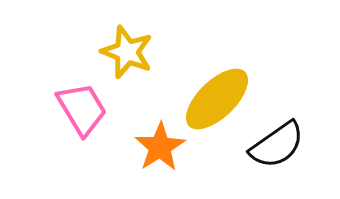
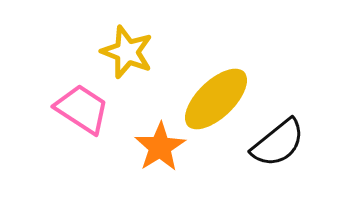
yellow ellipse: moved 1 px left
pink trapezoid: rotated 26 degrees counterclockwise
black semicircle: moved 1 px right, 2 px up; rotated 4 degrees counterclockwise
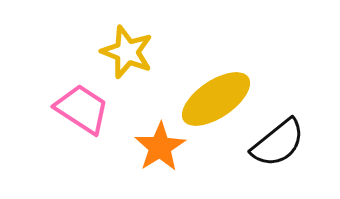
yellow ellipse: rotated 10 degrees clockwise
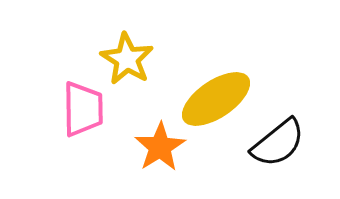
yellow star: moved 7 px down; rotated 10 degrees clockwise
pink trapezoid: moved 1 px right; rotated 56 degrees clockwise
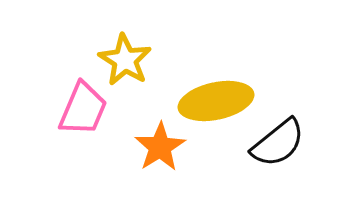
yellow star: moved 2 px left, 1 px down
yellow ellipse: moved 2 px down; rotated 22 degrees clockwise
pink trapezoid: rotated 24 degrees clockwise
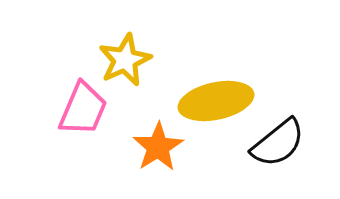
yellow star: rotated 16 degrees clockwise
orange star: moved 2 px left
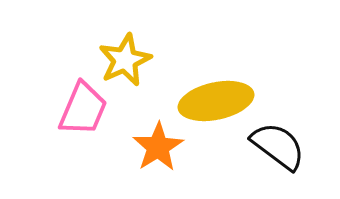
black semicircle: moved 3 px down; rotated 104 degrees counterclockwise
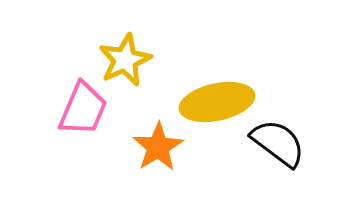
yellow ellipse: moved 1 px right, 1 px down
black semicircle: moved 3 px up
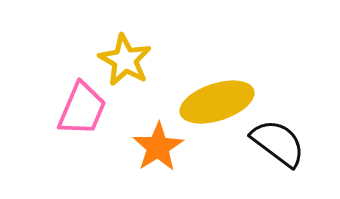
yellow star: rotated 18 degrees counterclockwise
yellow ellipse: rotated 6 degrees counterclockwise
pink trapezoid: moved 1 px left
